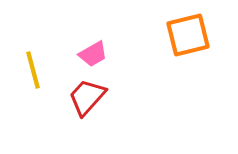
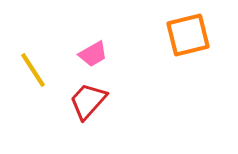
yellow line: rotated 18 degrees counterclockwise
red trapezoid: moved 1 px right, 4 px down
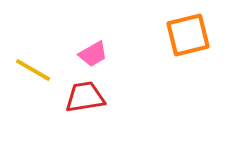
yellow line: rotated 27 degrees counterclockwise
red trapezoid: moved 3 px left, 4 px up; rotated 39 degrees clockwise
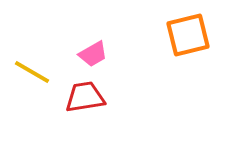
yellow line: moved 1 px left, 2 px down
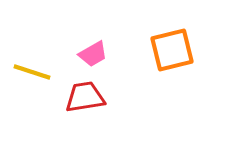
orange square: moved 16 px left, 15 px down
yellow line: rotated 12 degrees counterclockwise
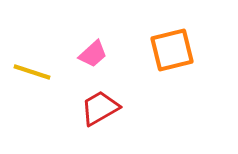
pink trapezoid: rotated 12 degrees counterclockwise
red trapezoid: moved 15 px right, 11 px down; rotated 21 degrees counterclockwise
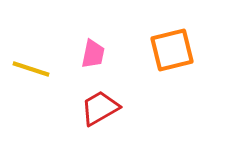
pink trapezoid: rotated 36 degrees counterclockwise
yellow line: moved 1 px left, 3 px up
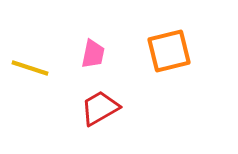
orange square: moved 3 px left, 1 px down
yellow line: moved 1 px left, 1 px up
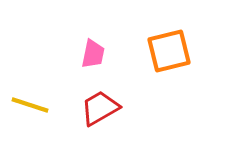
yellow line: moved 37 px down
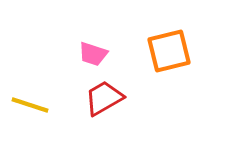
pink trapezoid: rotated 96 degrees clockwise
red trapezoid: moved 4 px right, 10 px up
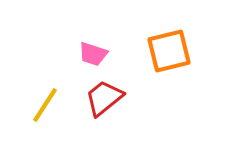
red trapezoid: rotated 9 degrees counterclockwise
yellow line: moved 15 px right; rotated 75 degrees counterclockwise
